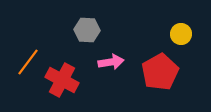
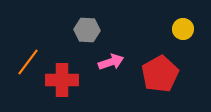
yellow circle: moved 2 px right, 5 px up
pink arrow: rotated 10 degrees counterclockwise
red pentagon: moved 2 px down
red cross: rotated 28 degrees counterclockwise
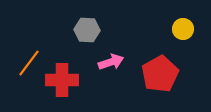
orange line: moved 1 px right, 1 px down
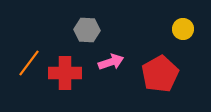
red cross: moved 3 px right, 7 px up
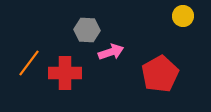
yellow circle: moved 13 px up
pink arrow: moved 10 px up
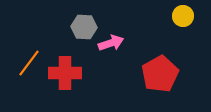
gray hexagon: moved 3 px left, 3 px up
pink arrow: moved 9 px up
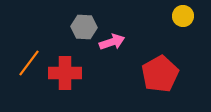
pink arrow: moved 1 px right, 1 px up
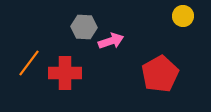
pink arrow: moved 1 px left, 1 px up
